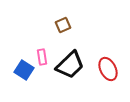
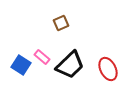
brown square: moved 2 px left, 2 px up
pink rectangle: rotated 42 degrees counterclockwise
blue square: moved 3 px left, 5 px up
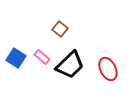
brown square: moved 1 px left, 6 px down; rotated 28 degrees counterclockwise
blue square: moved 5 px left, 7 px up
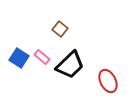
blue square: moved 3 px right
red ellipse: moved 12 px down
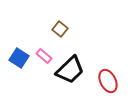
pink rectangle: moved 2 px right, 1 px up
black trapezoid: moved 5 px down
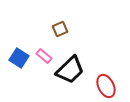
brown square: rotated 28 degrees clockwise
red ellipse: moved 2 px left, 5 px down
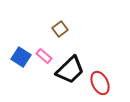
brown square: rotated 14 degrees counterclockwise
blue square: moved 2 px right, 1 px up
red ellipse: moved 6 px left, 3 px up
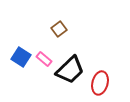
brown square: moved 1 px left
pink rectangle: moved 3 px down
red ellipse: rotated 40 degrees clockwise
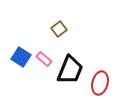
black trapezoid: rotated 24 degrees counterclockwise
